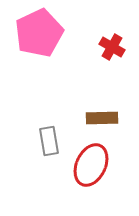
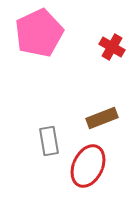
brown rectangle: rotated 20 degrees counterclockwise
red ellipse: moved 3 px left, 1 px down
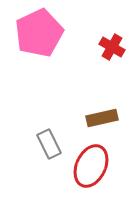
brown rectangle: rotated 8 degrees clockwise
gray rectangle: moved 3 px down; rotated 16 degrees counterclockwise
red ellipse: moved 3 px right
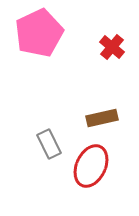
red cross: rotated 10 degrees clockwise
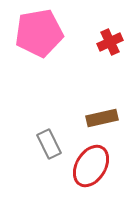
pink pentagon: rotated 15 degrees clockwise
red cross: moved 2 px left, 5 px up; rotated 25 degrees clockwise
red ellipse: rotated 6 degrees clockwise
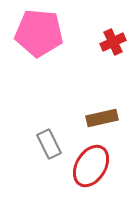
pink pentagon: rotated 15 degrees clockwise
red cross: moved 3 px right
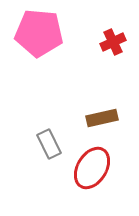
red ellipse: moved 1 px right, 2 px down
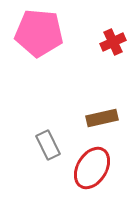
gray rectangle: moved 1 px left, 1 px down
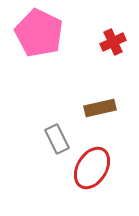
pink pentagon: rotated 21 degrees clockwise
brown rectangle: moved 2 px left, 10 px up
gray rectangle: moved 9 px right, 6 px up
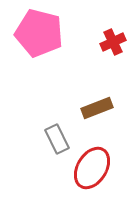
pink pentagon: rotated 12 degrees counterclockwise
brown rectangle: moved 3 px left; rotated 8 degrees counterclockwise
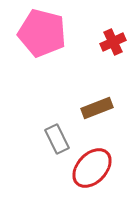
pink pentagon: moved 3 px right
red ellipse: rotated 12 degrees clockwise
